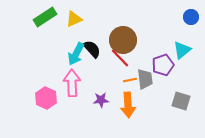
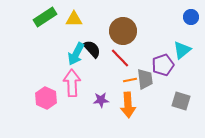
yellow triangle: rotated 24 degrees clockwise
brown circle: moved 9 px up
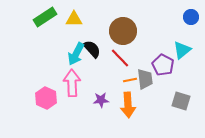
purple pentagon: rotated 25 degrees counterclockwise
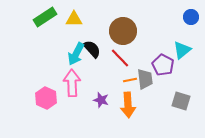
purple star: rotated 21 degrees clockwise
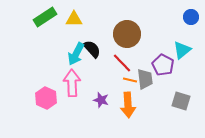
brown circle: moved 4 px right, 3 px down
red line: moved 2 px right, 5 px down
orange line: rotated 24 degrees clockwise
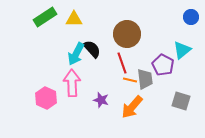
red line: rotated 25 degrees clockwise
orange arrow: moved 4 px right, 2 px down; rotated 45 degrees clockwise
